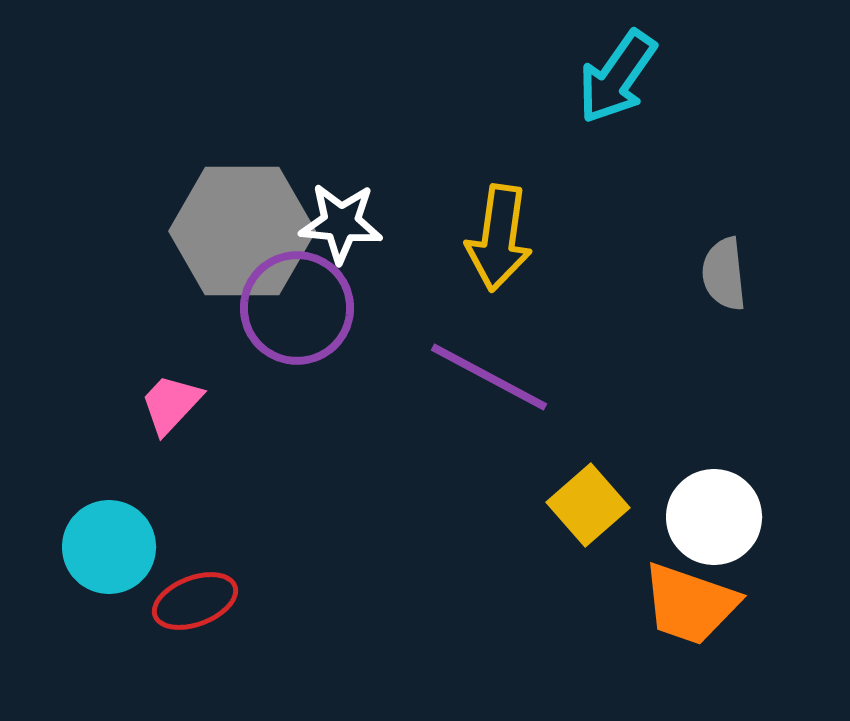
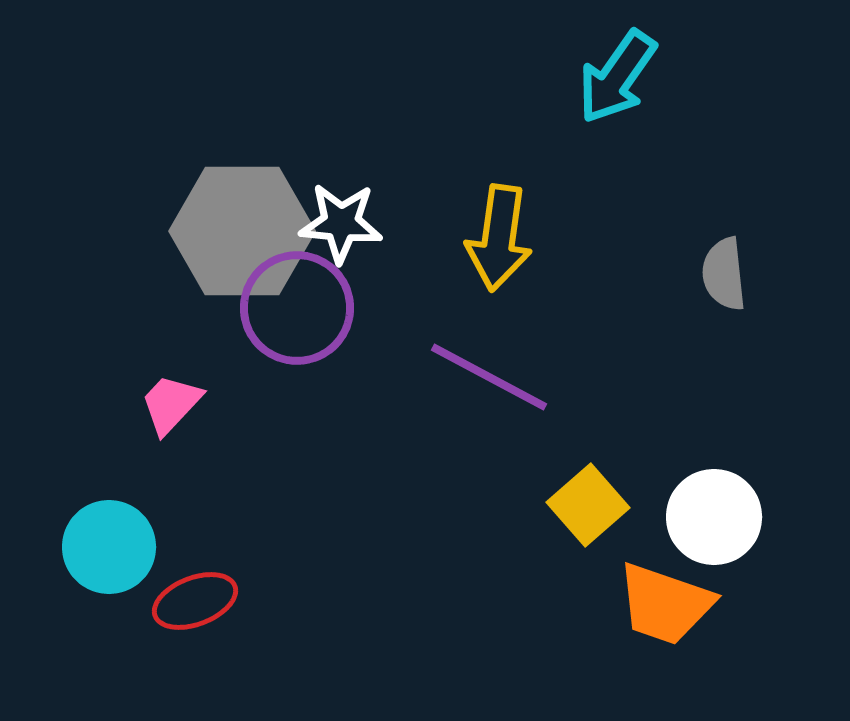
orange trapezoid: moved 25 px left
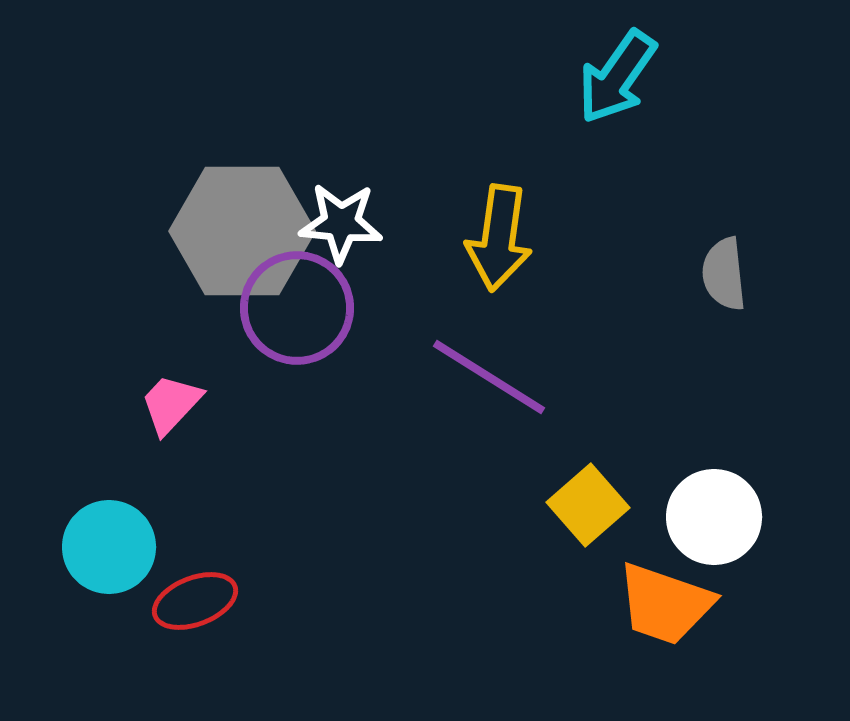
purple line: rotated 4 degrees clockwise
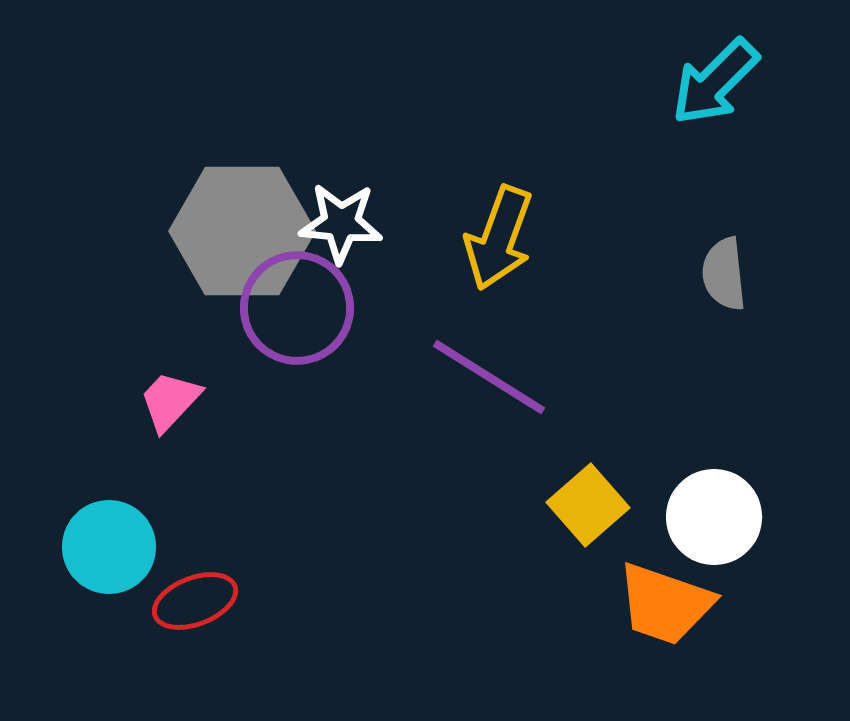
cyan arrow: moved 98 px right, 5 px down; rotated 10 degrees clockwise
yellow arrow: rotated 12 degrees clockwise
pink trapezoid: moved 1 px left, 3 px up
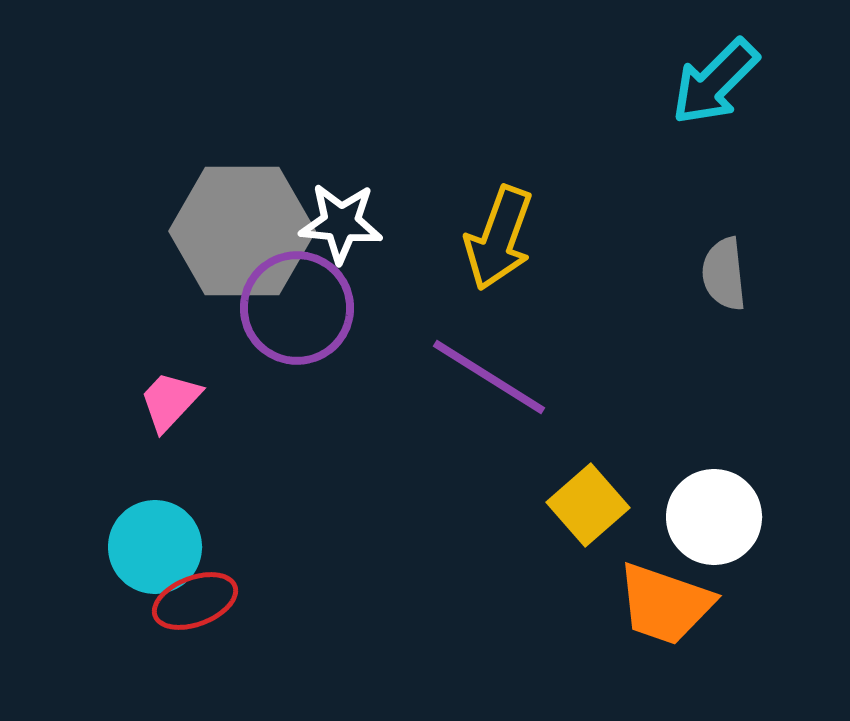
cyan circle: moved 46 px right
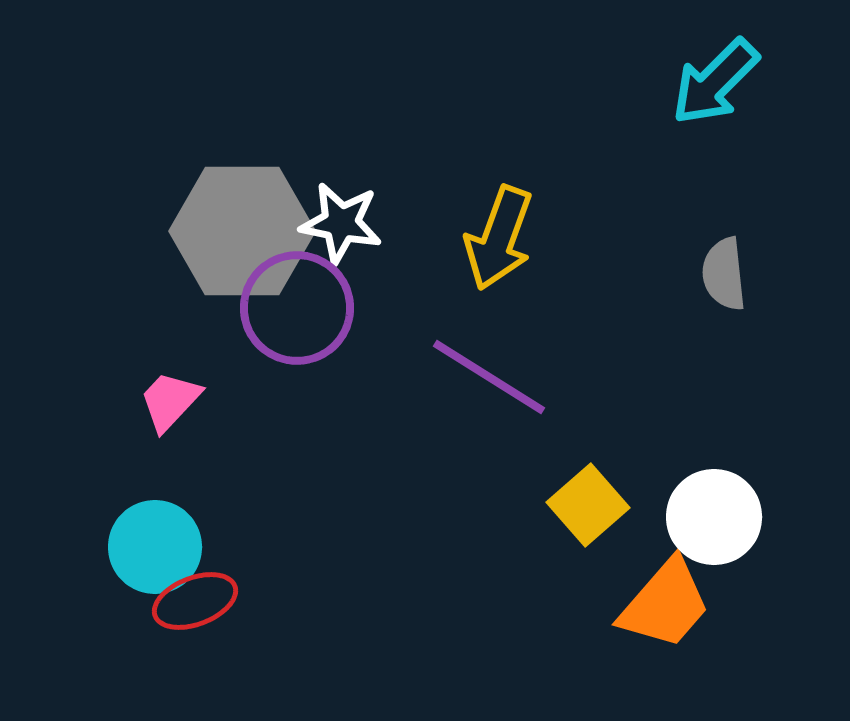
white star: rotated 6 degrees clockwise
orange trapezoid: rotated 68 degrees counterclockwise
